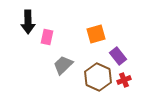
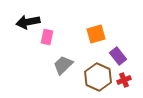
black arrow: rotated 80 degrees clockwise
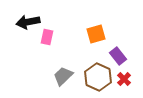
gray trapezoid: moved 11 px down
red cross: moved 1 px up; rotated 24 degrees counterclockwise
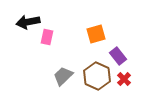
brown hexagon: moved 1 px left, 1 px up
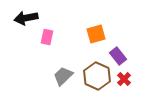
black arrow: moved 2 px left, 4 px up
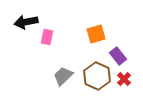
black arrow: moved 4 px down
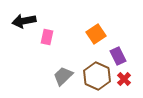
black arrow: moved 2 px left, 1 px up
orange square: rotated 18 degrees counterclockwise
purple rectangle: rotated 12 degrees clockwise
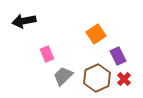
pink rectangle: moved 17 px down; rotated 35 degrees counterclockwise
brown hexagon: moved 2 px down; rotated 12 degrees clockwise
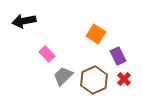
orange square: rotated 24 degrees counterclockwise
pink rectangle: rotated 21 degrees counterclockwise
brown hexagon: moved 3 px left, 2 px down
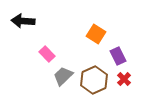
black arrow: moved 1 px left; rotated 15 degrees clockwise
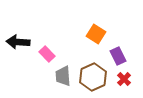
black arrow: moved 5 px left, 21 px down
gray trapezoid: rotated 50 degrees counterclockwise
brown hexagon: moved 1 px left, 3 px up
